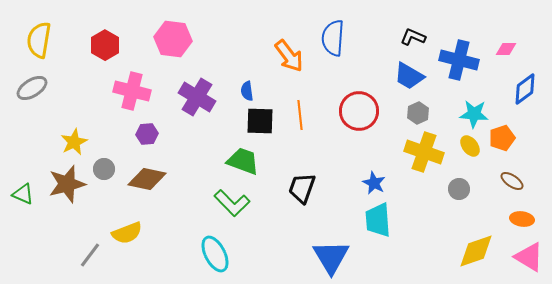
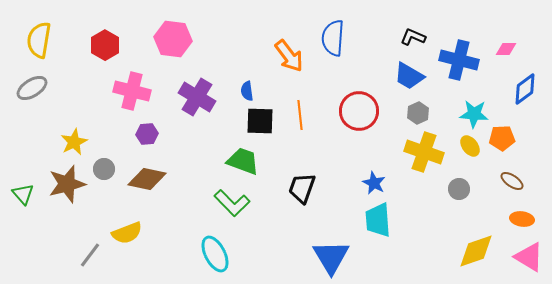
orange pentagon at (502, 138): rotated 15 degrees clockwise
green triangle at (23, 194): rotated 25 degrees clockwise
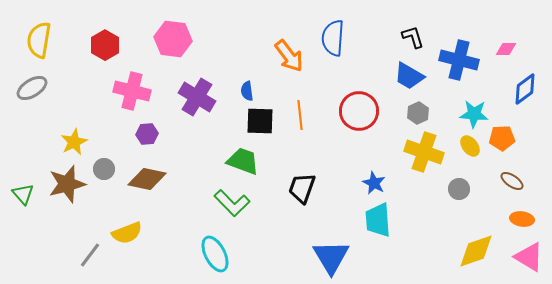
black L-shape at (413, 37): rotated 50 degrees clockwise
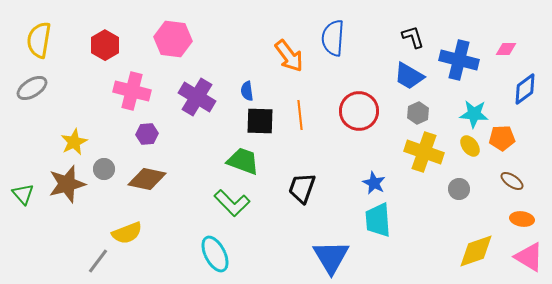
gray line at (90, 255): moved 8 px right, 6 px down
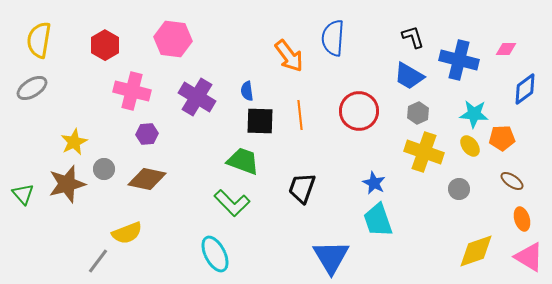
orange ellipse at (522, 219): rotated 65 degrees clockwise
cyan trapezoid at (378, 220): rotated 15 degrees counterclockwise
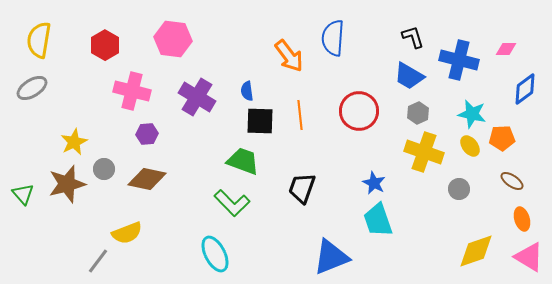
cyan star at (474, 114): moved 2 px left; rotated 8 degrees clockwise
blue triangle at (331, 257): rotated 39 degrees clockwise
